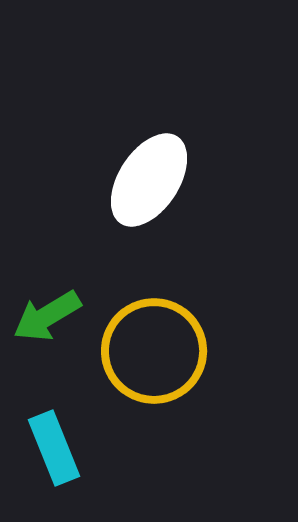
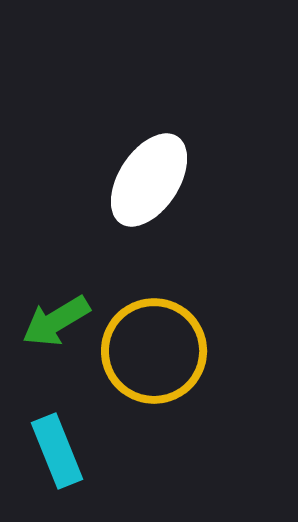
green arrow: moved 9 px right, 5 px down
cyan rectangle: moved 3 px right, 3 px down
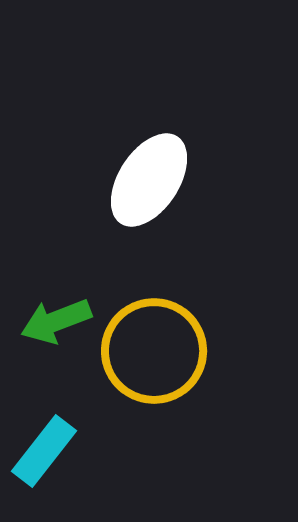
green arrow: rotated 10 degrees clockwise
cyan rectangle: moved 13 px left; rotated 60 degrees clockwise
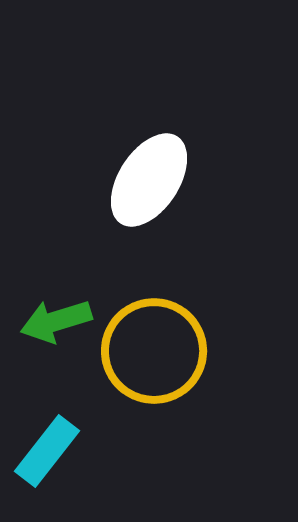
green arrow: rotated 4 degrees clockwise
cyan rectangle: moved 3 px right
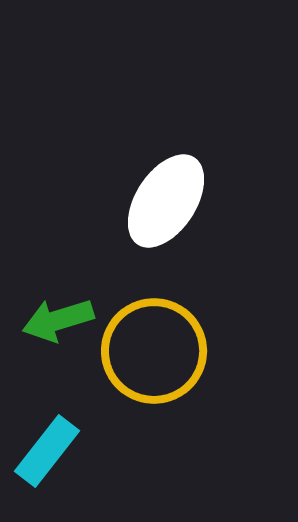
white ellipse: moved 17 px right, 21 px down
green arrow: moved 2 px right, 1 px up
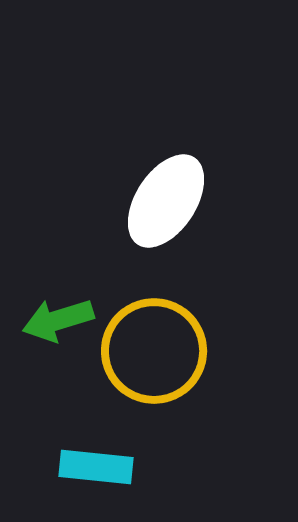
cyan rectangle: moved 49 px right, 16 px down; rotated 58 degrees clockwise
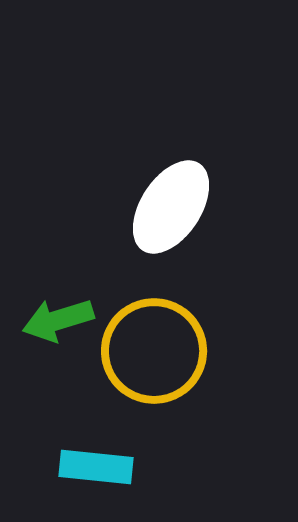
white ellipse: moved 5 px right, 6 px down
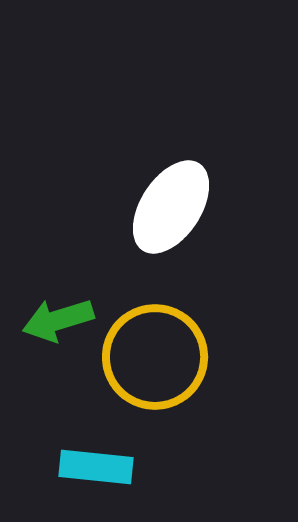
yellow circle: moved 1 px right, 6 px down
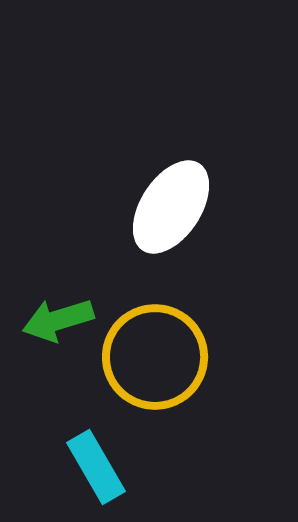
cyan rectangle: rotated 54 degrees clockwise
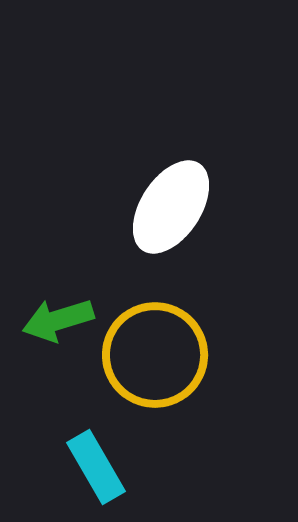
yellow circle: moved 2 px up
